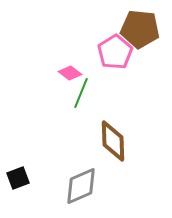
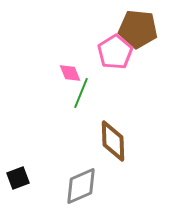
brown pentagon: moved 2 px left
pink diamond: rotated 30 degrees clockwise
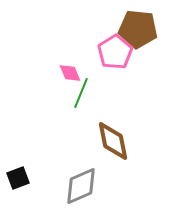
brown diamond: rotated 9 degrees counterclockwise
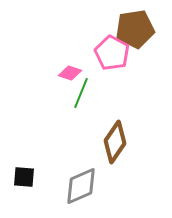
brown pentagon: moved 3 px left; rotated 15 degrees counterclockwise
pink pentagon: moved 3 px left, 1 px down; rotated 12 degrees counterclockwise
pink diamond: rotated 50 degrees counterclockwise
brown diamond: moved 2 px right, 1 px down; rotated 45 degrees clockwise
black square: moved 6 px right, 1 px up; rotated 25 degrees clockwise
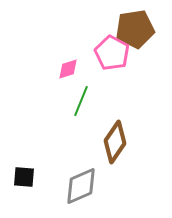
pink diamond: moved 2 px left, 4 px up; rotated 35 degrees counterclockwise
green line: moved 8 px down
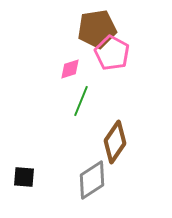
brown pentagon: moved 38 px left
pink diamond: moved 2 px right
gray diamond: moved 11 px right, 6 px up; rotated 9 degrees counterclockwise
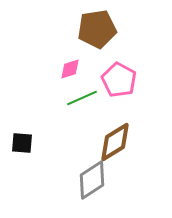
pink pentagon: moved 7 px right, 27 px down
green line: moved 1 px right, 3 px up; rotated 44 degrees clockwise
brown diamond: rotated 24 degrees clockwise
black square: moved 2 px left, 34 px up
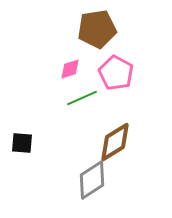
pink pentagon: moved 3 px left, 7 px up
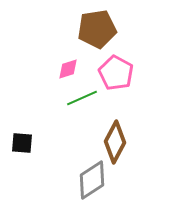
pink diamond: moved 2 px left
brown diamond: rotated 30 degrees counterclockwise
